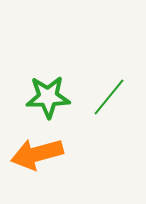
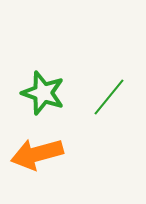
green star: moved 5 px left, 4 px up; rotated 21 degrees clockwise
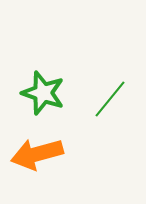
green line: moved 1 px right, 2 px down
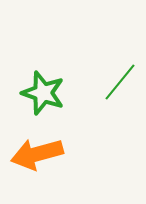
green line: moved 10 px right, 17 px up
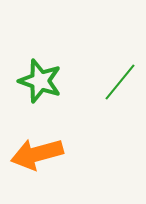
green star: moved 3 px left, 12 px up
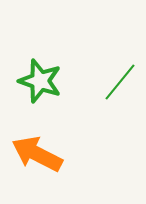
orange arrow: rotated 42 degrees clockwise
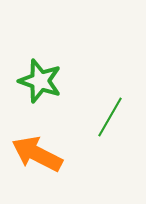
green line: moved 10 px left, 35 px down; rotated 9 degrees counterclockwise
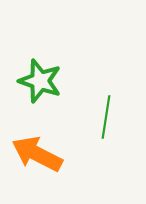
green line: moved 4 px left; rotated 21 degrees counterclockwise
